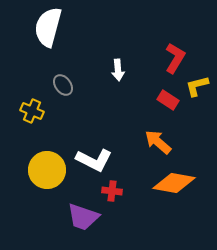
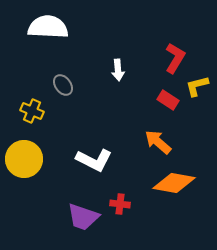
white semicircle: rotated 78 degrees clockwise
yellow circle: moved 23 px left, 11 px up
red cross: moved 8 px right, 13 px down
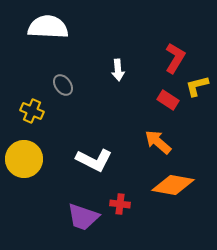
orange diamond: moved 1 px left, 2 px down
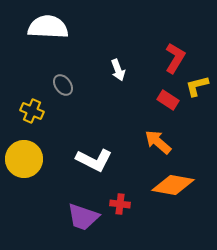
white arrow: rotated 15 degrees counterclockwise
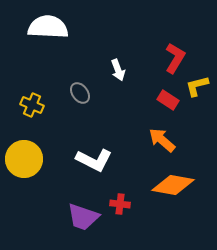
gray ellipse: moved 17 px right, 8 px down
yellow cross: moved 6 px up
orange arrow: moved 4 px right, 2 px up
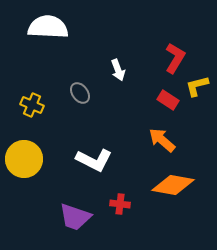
purple trapezoid: moved 8 px left
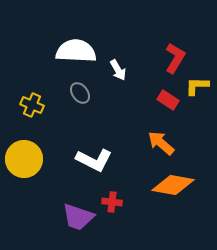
white semicircle: moved 28 px right, 24 px down
white arrow: rotated 10 degrees counterclockwise
yellow L-shape: rotated 15 degrees clockwise
orange arrow: moved 1 px left, 3 px down
red cross: moved 8 px left, 2 px up
purple trapezoid: moved 3 px right
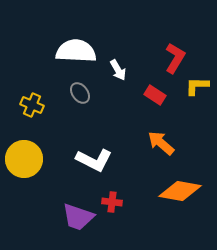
red rectangle: moved 13 px left, 5 px up
orange diamond: moved 7 px right, 6 px down
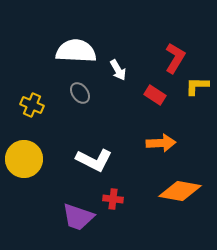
orange arrow: rotated 136 degrees clockwise
red cross: moved 1 px right, 3 px up
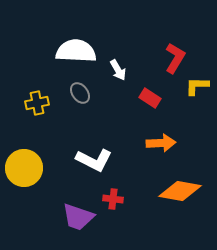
red rectangle: moved 5 px left, 3 px down
yellow cross: moved 5 px right, 2 px up; rotated 35 degrees counterclockwise
yellow circle: moved 9 px down
